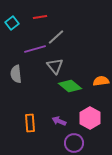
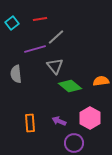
red line: moved 2 px down
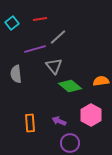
gray line: moved 2 px right
gray triangle: moved 1 px left
pink hexagon: moved 1 px right, 3 px up
purple circle: moved 4 px left
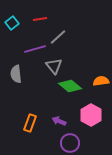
orange rectangle: rotated 24 degrees clockwise
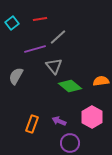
gray semicircle: moved 2 px down; rotated 36 degrees clockwise
pink hexagon: moved 1 px right, 2 px down
orange rectangle: moved 2 px right, 1 px down
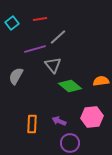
gray triangle: moved 1 px left, 1 px up
pink hexagon: rotated 25 degrees clockwise
orange rectangle: rotated 18 degrees counterclockwise
